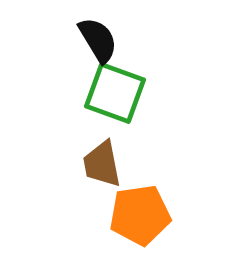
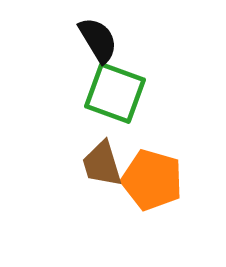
brown trapezoid: rotated 6 degrees counterclockwise
orange pentagon: moved 12 px right, 35 px up; rotated 24 degrees clockwise
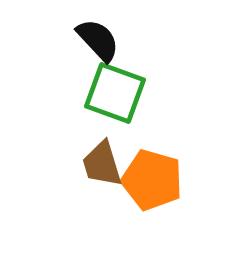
black semicircle: rotated 12 degrees counterclockwise
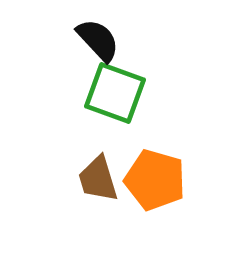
brown trapezoid: moved 4 px left, 15 px down
orange pentagon: moved 3 px right
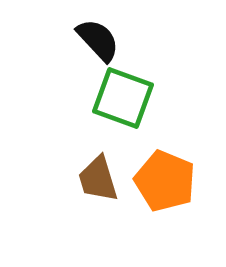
green square: moved 8 px right, 5 px down
orange pentagon: moved 10 px right, 1 px down; rotated 6 degrees clockwise
